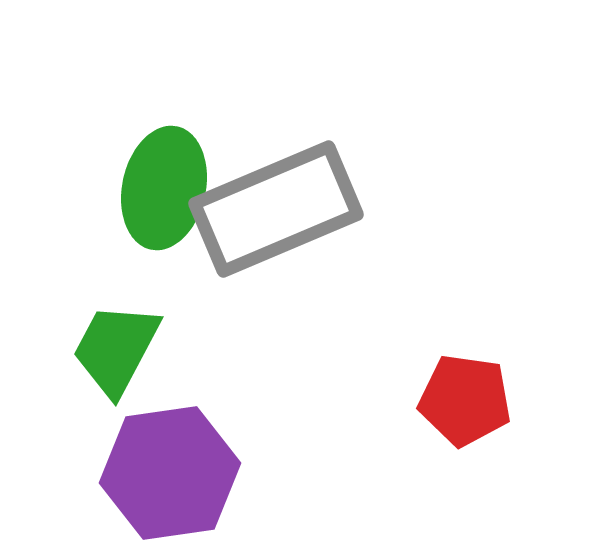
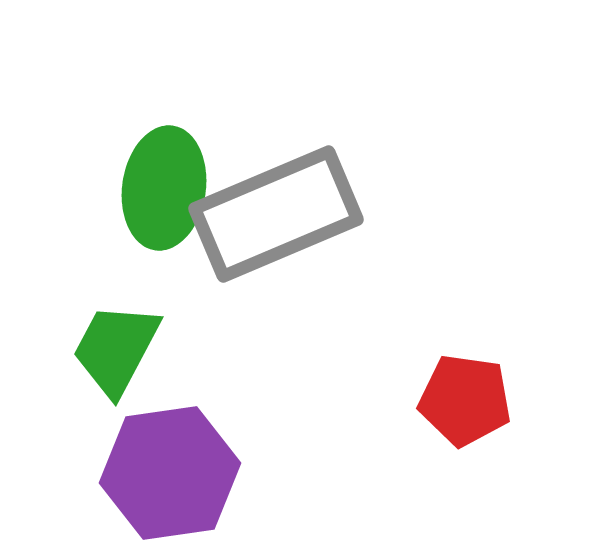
green ellipse: rotated 4 degrees counterclockwise
gray rectangle: moved 5 px down
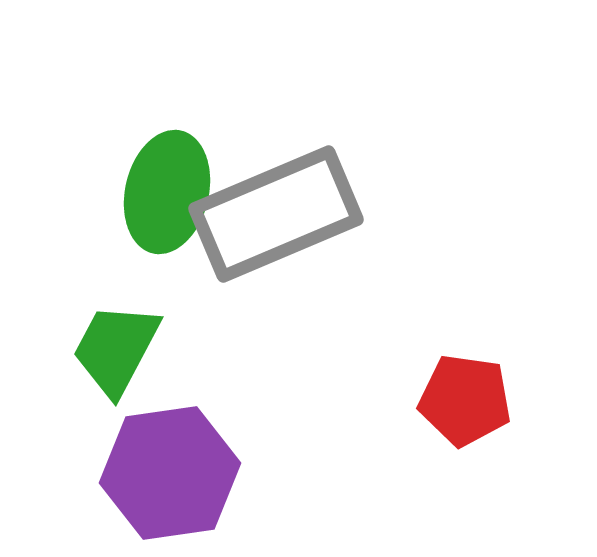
green ellipse: moved 3 px right, 4 px down; rotated 5 degrees clockwise
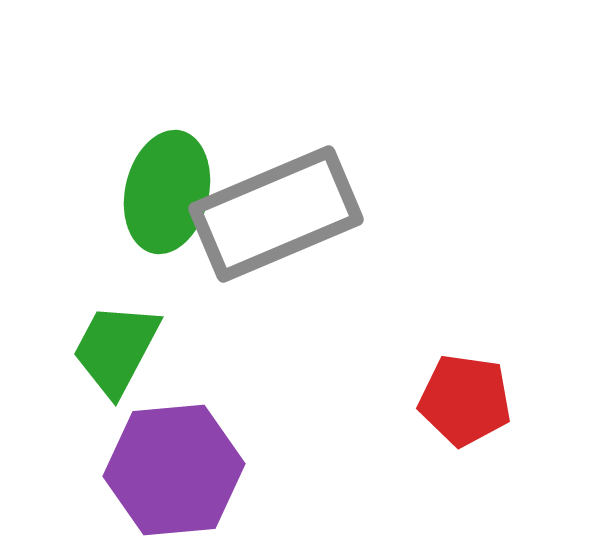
purple hexagon: moved 4 px right, 3 px up; rotated 3 degrees clockwise
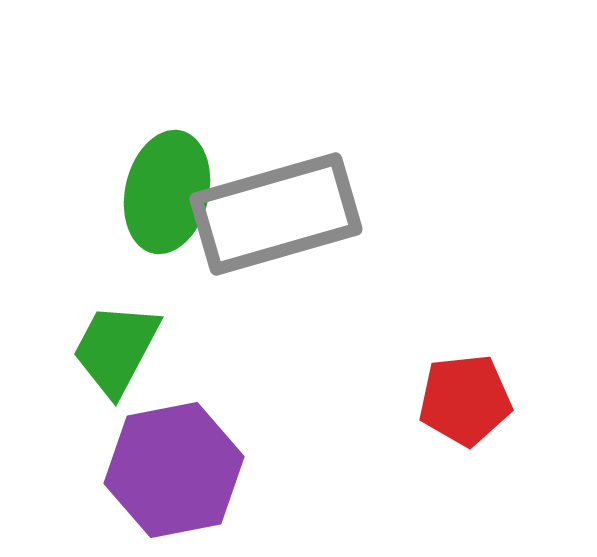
gray rectangle: rotated 7 degrees clockwise
red pentagon: rotated 14 degrees counterclockwise
purple hexagon: rotated 6 degrees counterclockwise
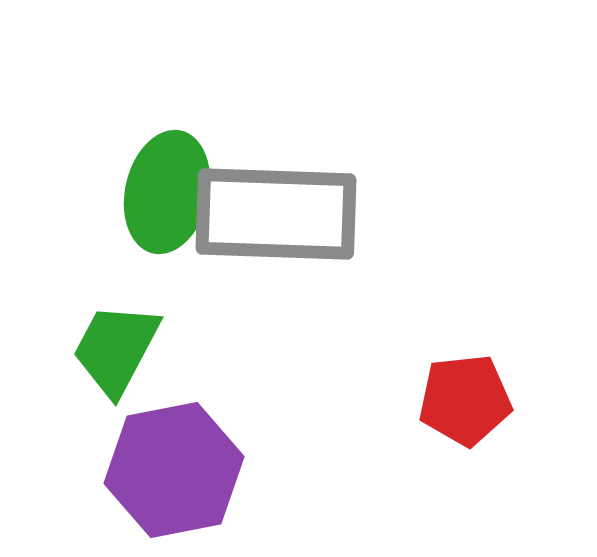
gray rectangle: rotated 18 degrees clockwise
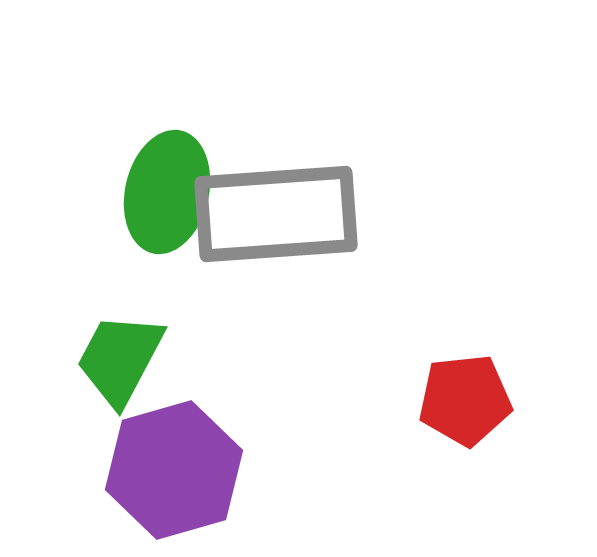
gray rectangle: rotated 6 degrees counterclockwise
green trapezoid: moved 4 px right, 10 px down
purple hexagon: rotated 5 degrees counterclockwise
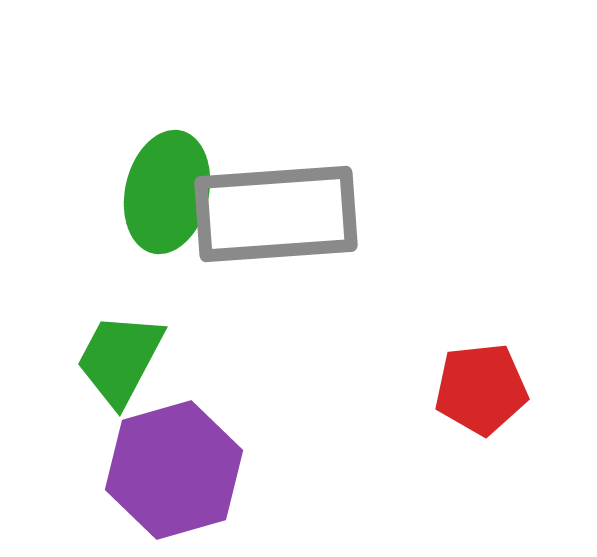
red pentagon: moved 16 px right, 11 px up
